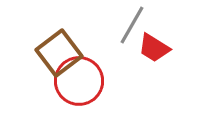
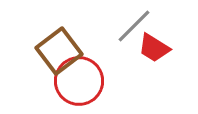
gray line: moved 2 px right, 1 px down; rotated 15 degrees clockwise
brown square: moved 2 px up
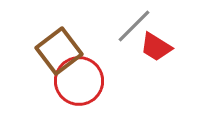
red trapezoid: moved 2 px right, 1 px up
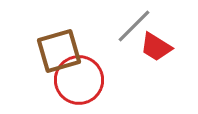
brown square: rotated 21 degrees clockwise
red circle: moved 1 px up
